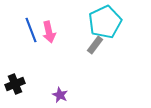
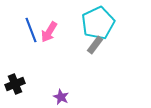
cyan pentagon: moved 7 px left, 1 px down
pink arrow: rotated 45 degrees clockwise
purple star: moved 1 px right, 2 px down
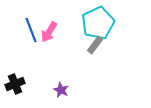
purple star: moved 7 px up
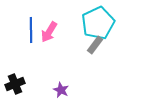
blue line: rotated 20 degrees clockwise
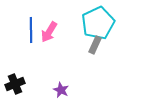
gray rectangle: rotated 12 degrees counterclockwise
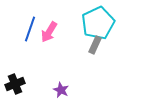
blue line: moved 1 px left, 1 px up; rotated 20 degrees clockwise
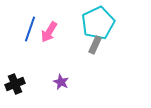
purple star: moved 8 px up
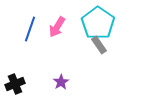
cyan pentagon: rotated 12 degrees counterclockwise
pink arrow: moved 8 px right, 5 px up
gray rectangle: moved 4 px right; rotated 60 degrees counterclockwise
purple star: rotated 14 degrees clockwise
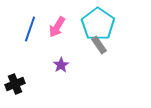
cyan pentagon: moved 1 px down
purple star: moved 17 px up
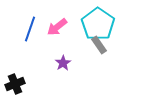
pink arrow: rotated 20 degrees clockwise
purple star: moved 2 px right, 2 px up
